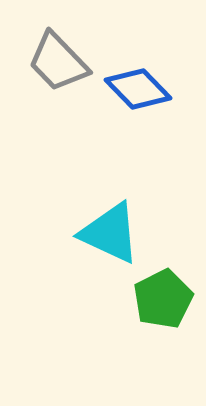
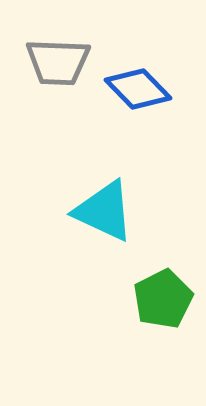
gray trapezoid: rotated 44 degrees counterclockwise
cyan triangle: moved 6 px left, 22 px up
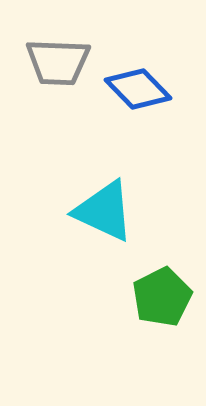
green pentagon: moved 1 px left, 2 px up
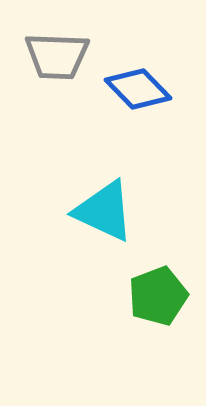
gray trapezoid: moved 1 px left, 6 px up
green pentagon: moved 4 px left, 1 px up; rotated 6 degrees clockwise
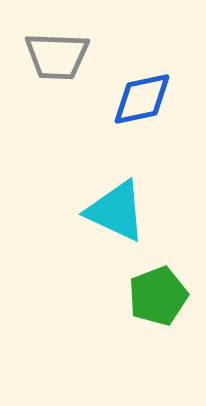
blue diamond: moved 4 px right, 10 px down; rotated 58 degrees counterclockwise
cyan triangle: moved 12 px right
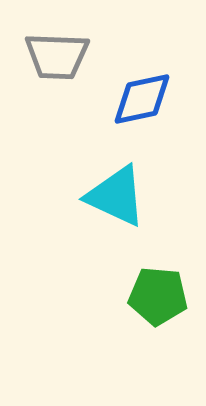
cyan triangle: moved 15 px up
green pentagon: rotated 26 degrees clockwise
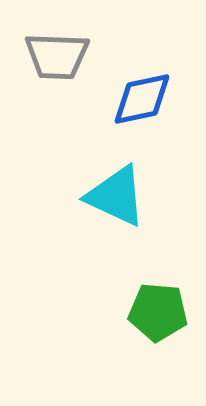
green pentagon: moved 16 px down
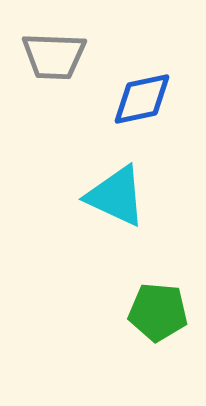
gray trapezoid: moved 3 px left
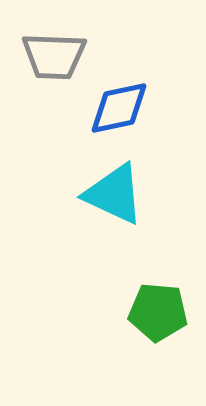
blue diamond: moved 23 px left, 9 px down
cyan triangle: moved 2 px left, 2 px up
